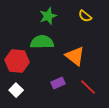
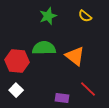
green semicircle: moved 2 px right, 6 px down
purple rectangle: moved 4 px right, 15 px down; rotated 32 degrees clockwise
red line: moved 2 px down
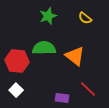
yellow semicircle: moved 2 px down
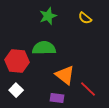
orange triangle: moved 10 px left, 19 px down
purple rectangle: moved 5 px left
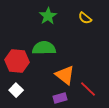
green star: rotated 12 degrees counterclockwise
purple rectangle: moved 3 px right; rotated 24 degrees counterclockwise
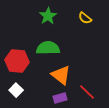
green semicircle: moved 4 px right
orange triangle: moved 4 px left
red line: moved 1 px left, 3 px down
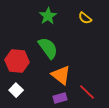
green semicircle: rotated 55 degrees clockwise
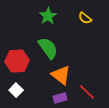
red hexagon: rotated 10 degrees counterclockwise
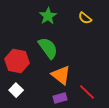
red hexagon: rotated 15 degrees clockwise
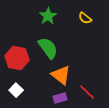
red hexagon: moved 3 px up
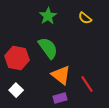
red line: moved 8 px up; rotated 12 degrees clockwise
